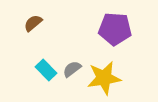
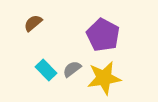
purple pentagon: moved 12 px left, 6 px down; rotated 24 degrees clockwise
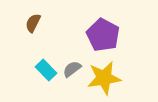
brown semicircle: rotated 24 degrees counterclockwise
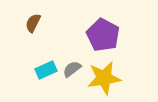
cyan rectangle: rotated 70 degrees counterclockwise
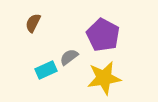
gray semicircle: moved 3 px left, 12 px up
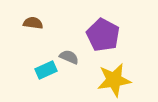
brown semicircle: rotated 72 degrees clockwise
gray semicircle: rotated 60 degrees clockwise
yellow star: moved 10 px right, 2 px down
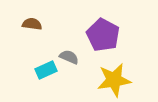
brown semicircle: moved 1 px left, 1 px down
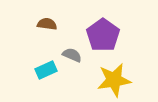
brown semicircle: moved 15 px right
purple pentagon: rotated 8 degrees clockwise
gray semicircle: moved 3 px right, 2 px up
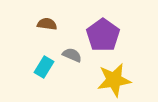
cyan rectangle: moved 2 px left, 3 px up; rotated 35 degrees counterclockwise
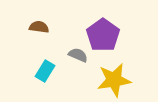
brown semicircle: moved 8 px left, 3 px down
gray semicircle: moved 6 px right
cyan rectangle: moved 1 px right, 4 px down
